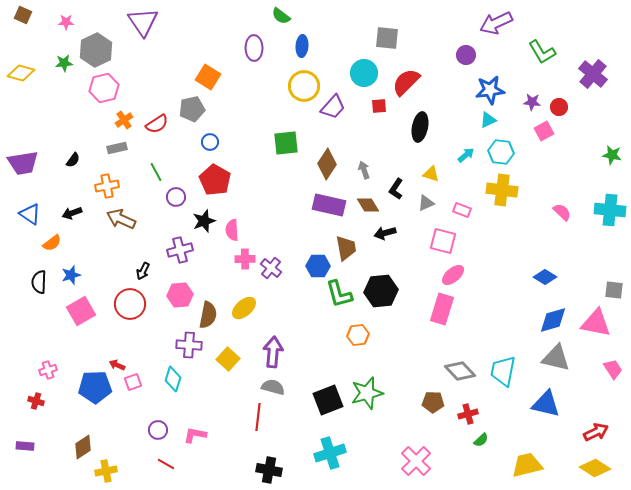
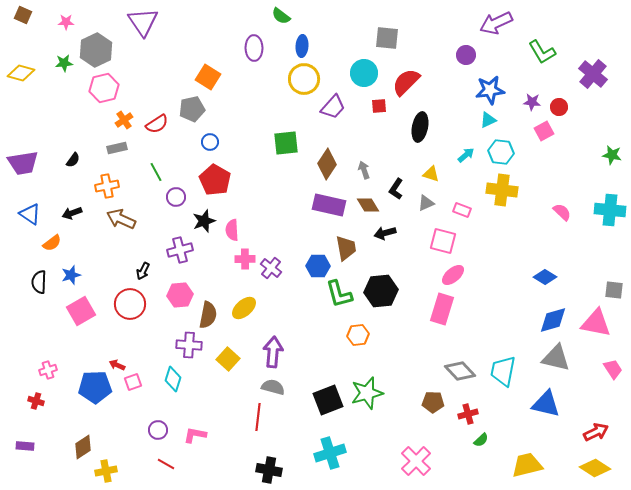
yellow circle at (304, 86): moved 7 px up
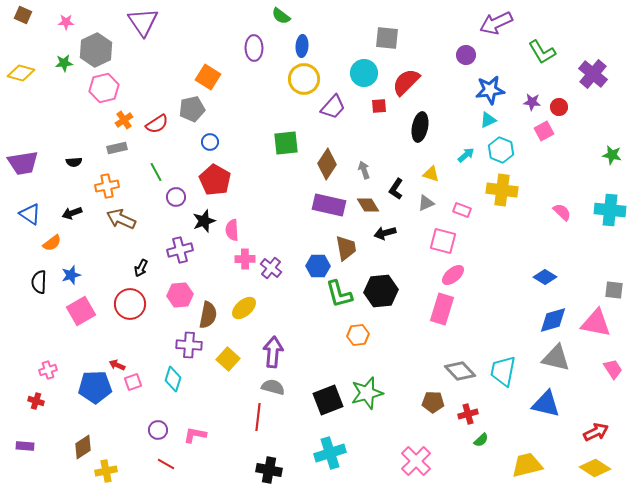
cyan hexagon at (501, 152): moved 2 px up; rotated 15 degrees clockwise
black semicircle at (73, 160): moved 1 px right, 2 px down; rotated 49 degrees clockwise
black arrow at (143, 271): moved 2 px left, 3 px up
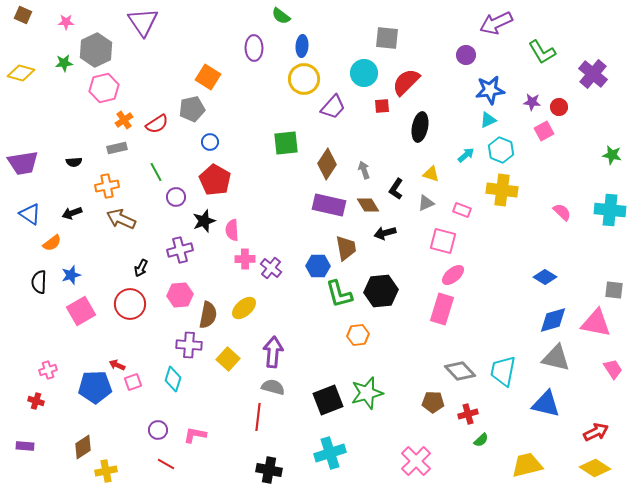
red square at (379, 106): moved 3 px right
